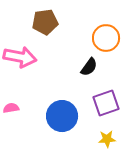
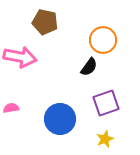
brown pentagon: rotated 20 degrees clockwise
orange circle: moved 3 px left, 2 px down
blue circle: moved 2 px left, 3 px down
yellow star: moved 2 px left; rotated 18 degrees counterclockwise
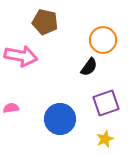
pink arrow: moved 1 px right, 1 px up
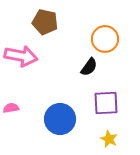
orange circle: moved 2 px right, 1 px up
purple square: rotated 16 degrees clockwise
yellow star: moved 4 px right; rotated 24 degrees counterclockwise
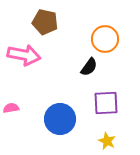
pink arrow: moved 3 px right, 1 px up
yellow star: moved 2 px left, 2 px down
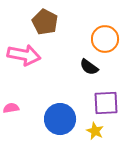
brown pentagon: rotated 15 degrees clockwise
black semicircle: rotated 90 degrees clockwise
yellow star: moved 12 px left, 10 px up
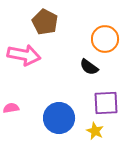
blue circle: moved 1 px left, 1 px up
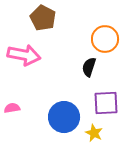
brown pentagon: moved 2 px left, 4 px up
black semicircle: rotated 72 degrees clockwise
pink semicircle: moved 1 px right
blue circle: moved 5 px right, 1 px up
yellow star: moved 1 px left, 2 px down
